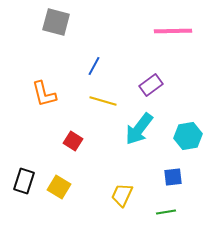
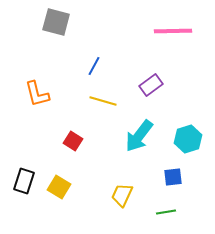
orange L-shape: moved 7 px left
cyan arrow: moved 7 px down
cyan hexagon: moved 3 px down; rotated 8 degrees counterclockwise
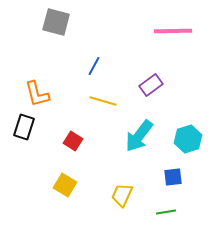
black rectangle: moved 54 px up
yellow square: moved 6 px right, 2 px up
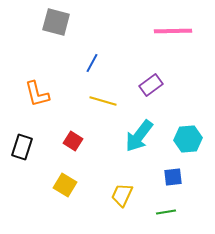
blue line: moved 2 px left, 3 px up
black rectangle: moved 2 px left, 20 px down
cyan hexagon: rotated 12 degrees clockwise
